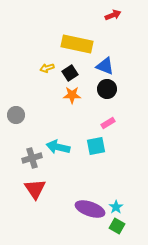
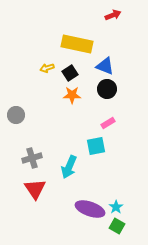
cyan arrow: moved 11 px right, 20 px down; rotated 80 degrees counterclockwise
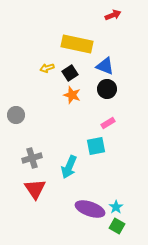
orange star: rotated 18 degrees clockwise
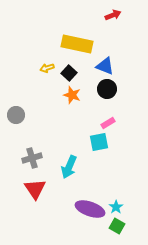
black square: moved 1 px left; rotated 14 degrees counterclockwise
cyan square: moved 3 px right, 4 px up
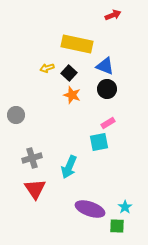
cyan star: moved 9 px right
green square: rotated 28 degrees counterclockwise
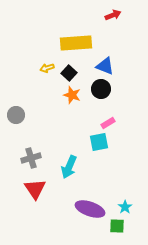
yellow rectangle: moved 1 px left, 1 px up; rotated 16 degrees counterclockwise
black circle: moved 6 px left
gray cross: moved 1 px left
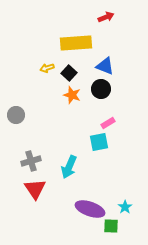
red arrow: moved 7 px left, 2 px down
gray cross: moved 3 px down
green square: moved 6 px left
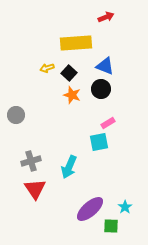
purple ellipse: rotated 60 degrees counterclockwise
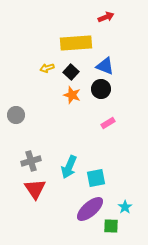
black square: moved 2 px right, 1 px up
cyan square: moved 3 px left, 36 px down
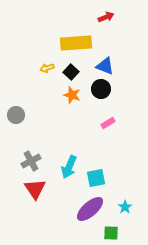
gray cross: rotated 12 degrees counterclockwise
green square: moved 7 px down
